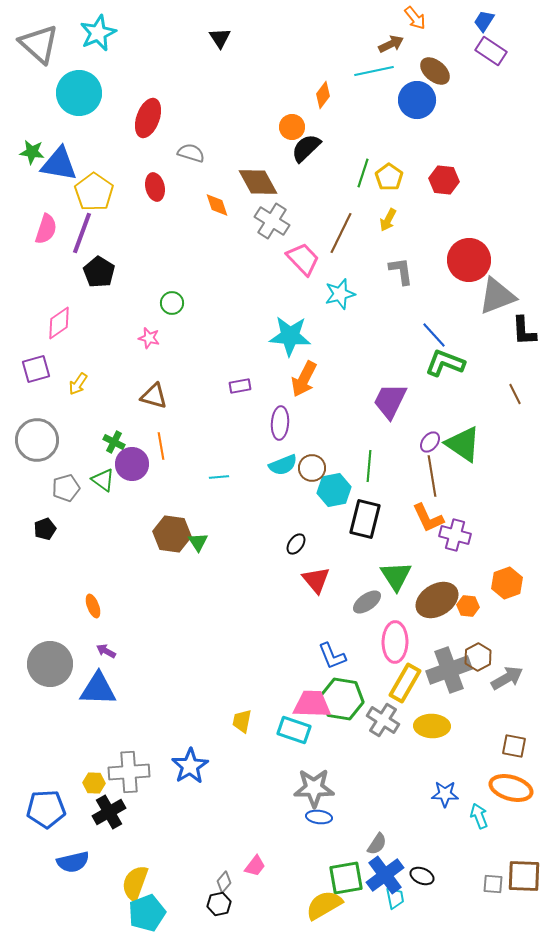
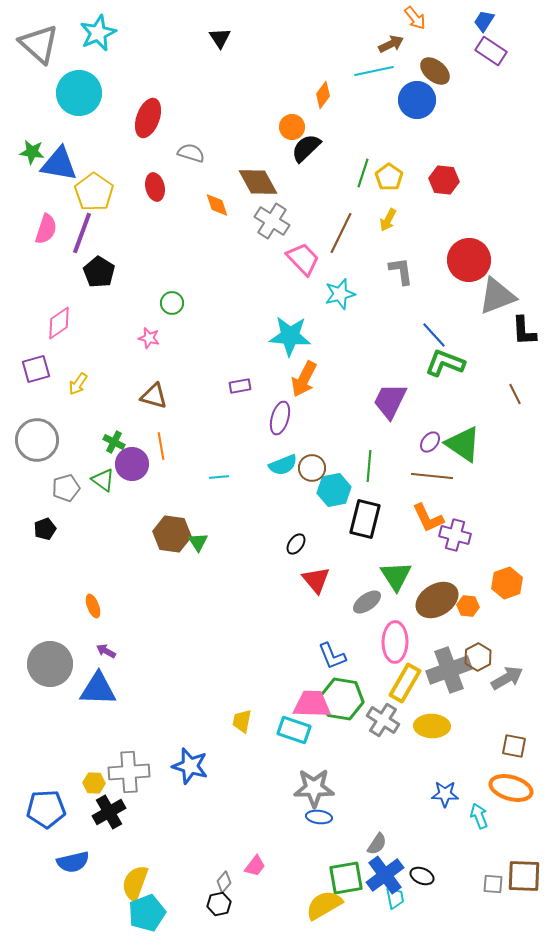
purple ellipse at (280, 423): moved 5 px up; rotated 12 degrees clockwise
brown line at (432, 476): rotated 75 degrees counterclockwise
blue star at (190, 766): rotated 24 degrees counterclockwise
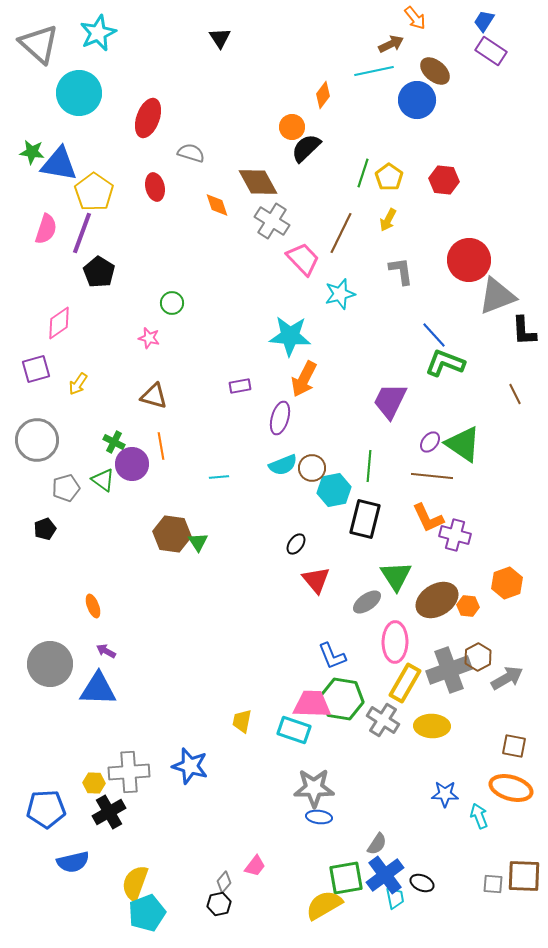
black ellipse at (422, 876): moved 7 px down
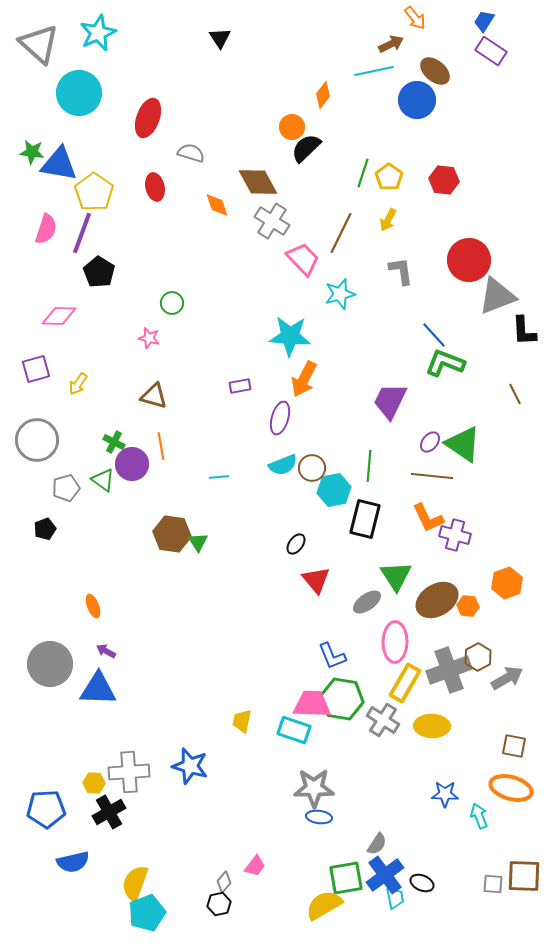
pink diamond at (59, 323): moved 7 px up; rotated 36 degrees clockwise
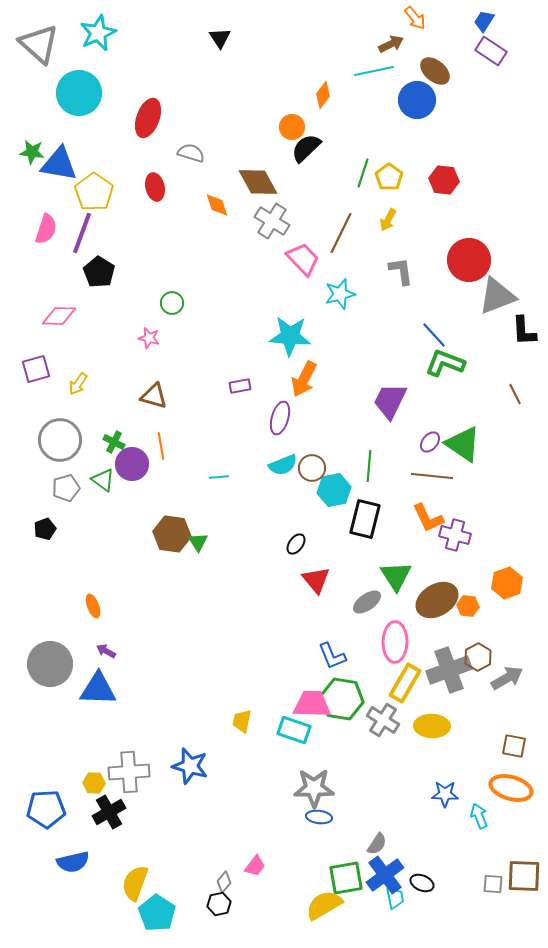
gray circle at (37, 440): moved 23 px right
cyan pentagon at (147, 913): moved 10 px right; rotated 18 degrees counterclockwise
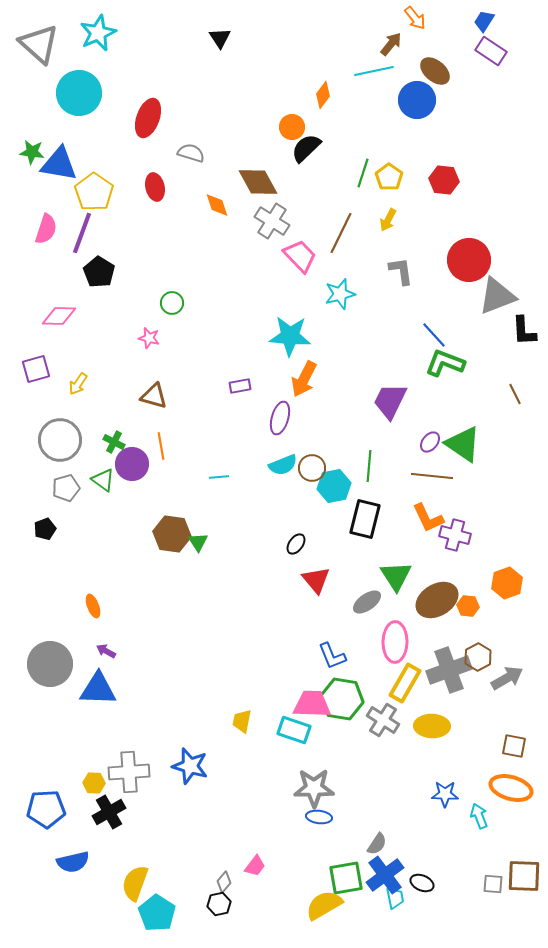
brown arrow at (391, 44): rotated 25 degrees counterclockwise
pink trapezoid at (303, 259): moved 3 px left, 3 px up
cyan hexagon at (334, 490): moved 4 px up
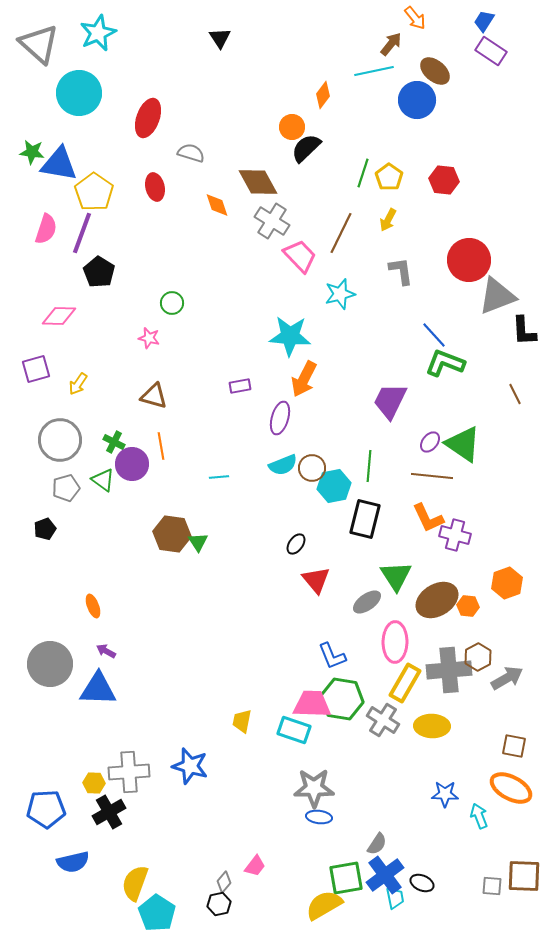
gray cross at (449, 670): rotated 15 degrees clockwise
orange ellipse at (511, 788): rotated 12 degrees clockwise
gray square at (493, 884): moved 1 px left, 2 px down
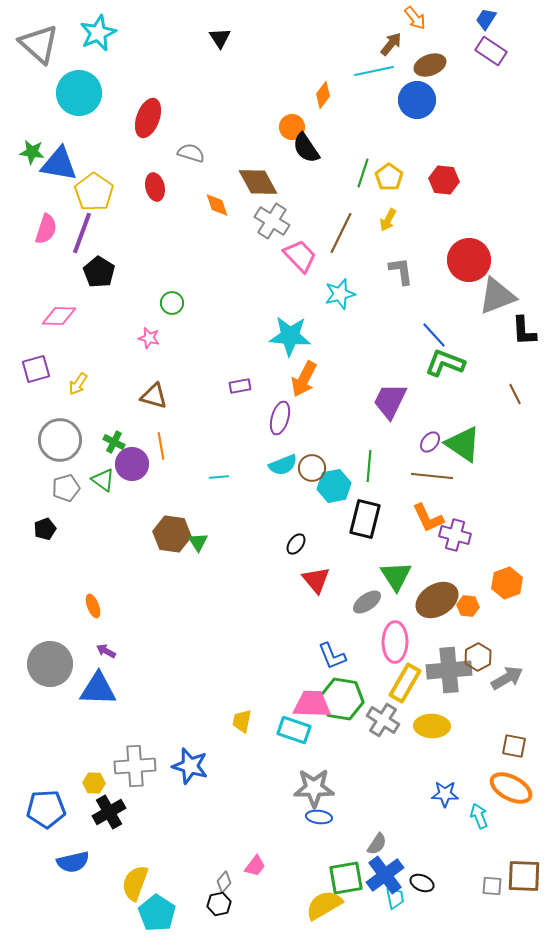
blue trapezoid at (484, 21): moved 2 px right, 2 px up
brown ellipse at (435, 71): moved 5 px left, 6 px up; rotated 60 degrees counterclockwise
black semicircle at (306, 148): rotated 80 degrees counterclockwise
gray cross at (129, 772): moved 6 px right, 6 px up
